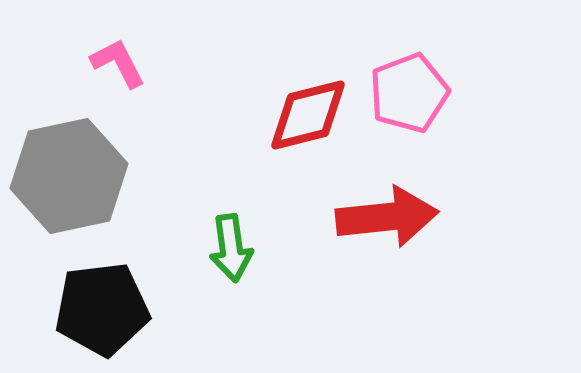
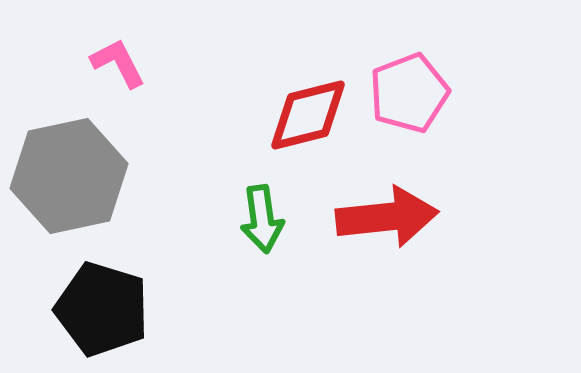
green arrow: moved 31 px right, 29 px up
black pentagon: rotated 24 degrees clockwise
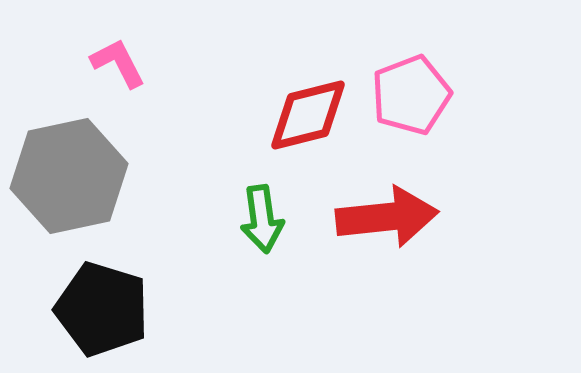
pink pentagon: moved 2 px right, 2 px down
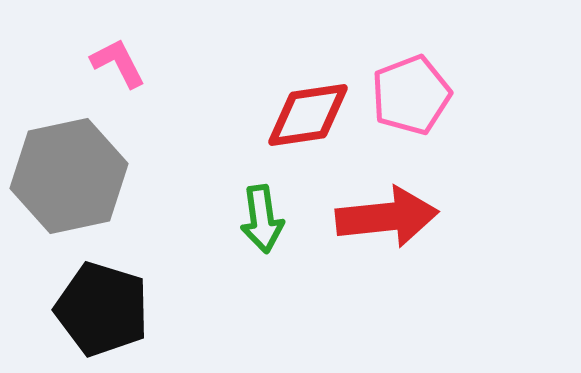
red diamond: rotated 6 degrees clockwise
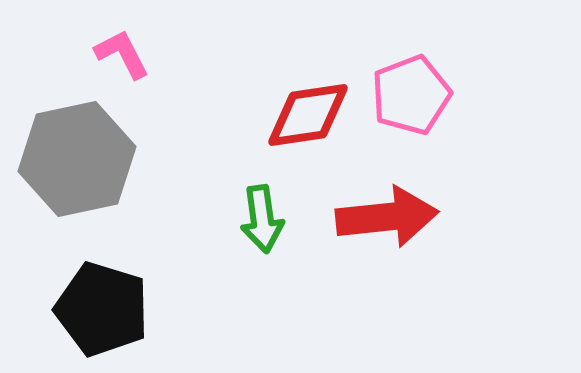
pink L-shape: moved 4 px right, 9 px up
gray hexagon: moved 8 px right, 17 px up
